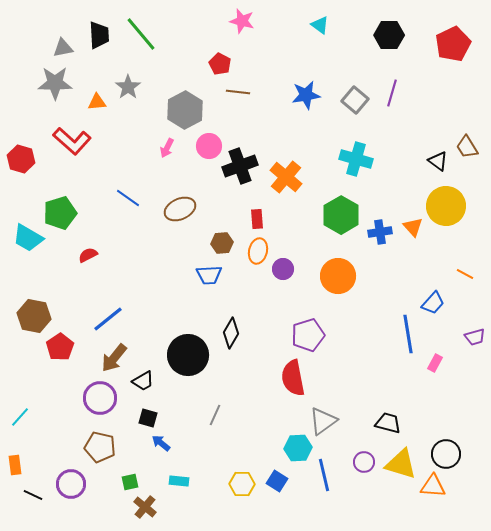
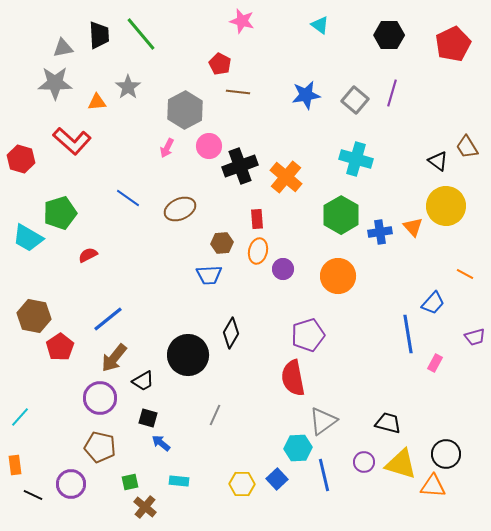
blue square at (277, 481): moved 2 px up; rotated 15 degrees clockwise
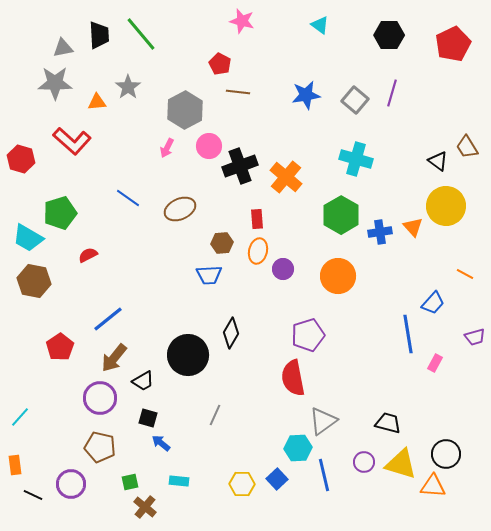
brown hexagon at (34, 316): moved 35 px up
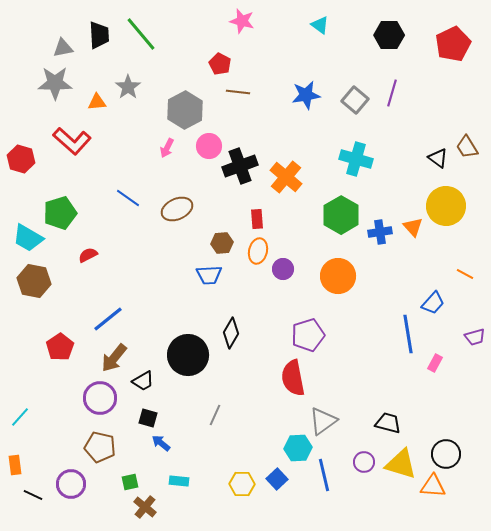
black triangle at (438, 161): moved 3 px up
brown ellipse at (180, 209): moved 3 px left
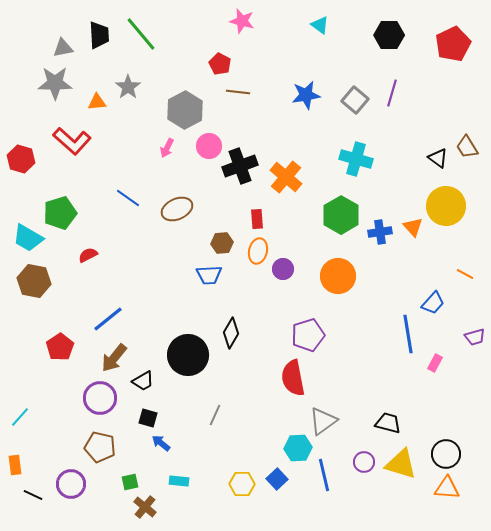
orange triangle at (433, 486): moved 14 px right, 2 px down
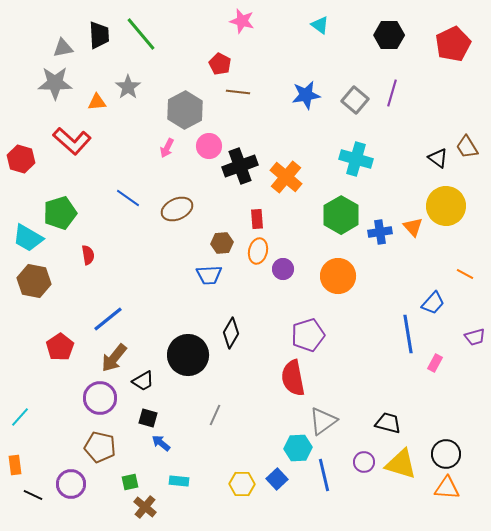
red semicircle at (88, 255): rotated 108 degrees clockwise
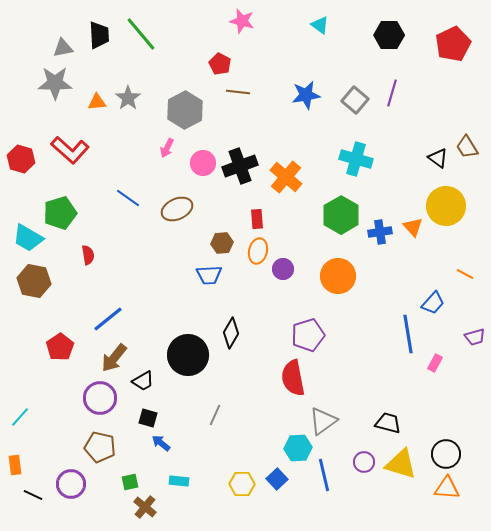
gray star at (128, 87): moved 11 px down
red L-shape at (72, 141): moved 2 px left, 9 px down
pink circle at (209, 146): moved 6 px left, 17 px down
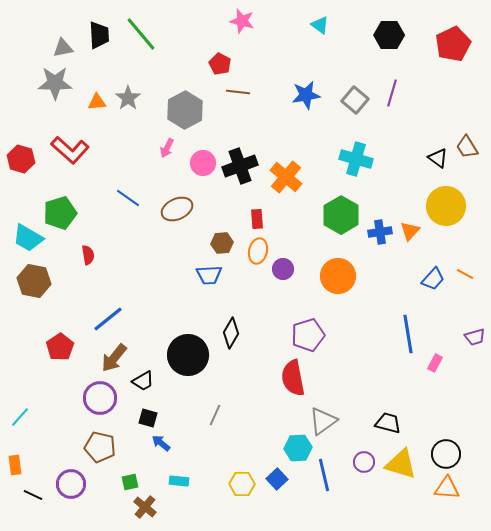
orange triangle at (413, 227): moved 3 px left, 4 px down; rotated 25 degrees clockwise
blue trapezoid at (433, 303): moved 24 px up
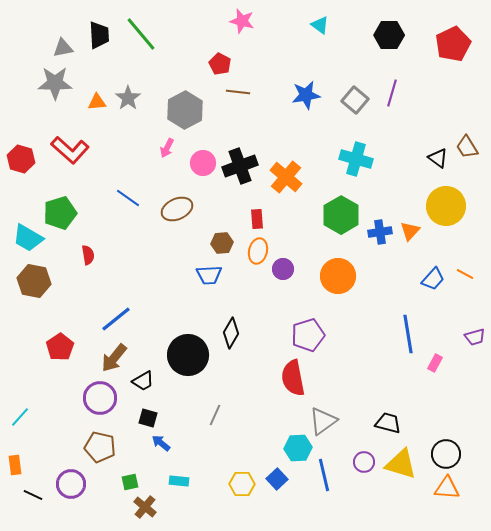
blue line at (108, 319): moved 8 px right
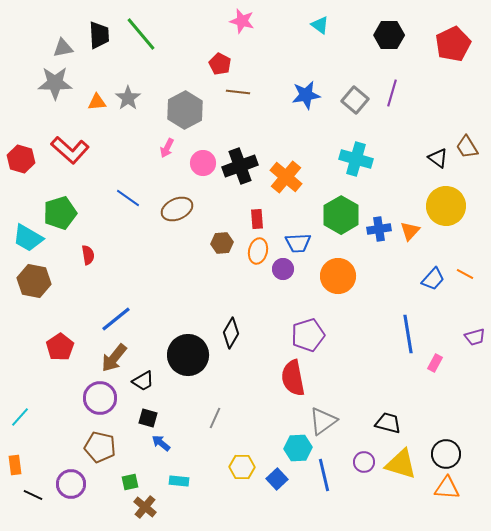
blue cross at (380, 232): moved 1 px left, 3 px up
blue trapezoid at (209, 275): moved 89 px right, 32 px up
gray line at (215, 415): moved 3 px down
yellow hexagon at (242, 484): moved 17 px up
